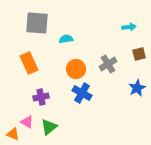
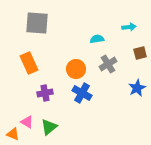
cyan semicircle: moved 31 px right
brown square: moved 1 px right, 1 px up
purple cross: moved 4 px right, 4 px up
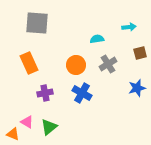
orange circle: moved 4 px up
blue star: rotated 12 degrees clockwise
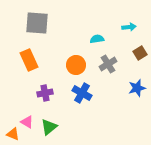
brown square: rotated 16 degrees counterclockwise
orange rectangle: moved 3 px up
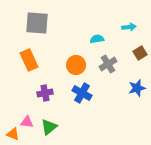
pink triangle: rotated 24 degrees counterclockwise
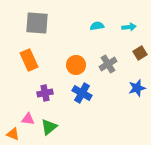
cyan semicircle: moved 13 px up
pink triangle: moved 1 px right, 3 px up
